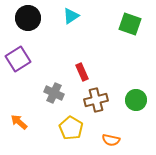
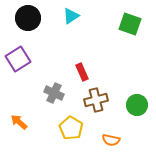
green circle: moved 1 px right, 5 px down
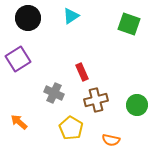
green square: moved 1 px left
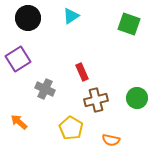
gray cross: moved 9 px left, 4 px up
green circle: moved 7 px up
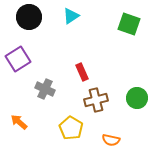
black circle: moved 1 px right, 1 px up
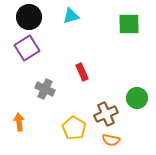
cyan triangle: rotated 18 degrees clockwise
green square: rotated 20 degrees counterclockwise
purple square: moved 9 px right, 11 px up
brown cross: moved 10 px right, 14 px down; rotated 10 degrees counterclockwise
orange arrow: rotated 42 degrees clockwise
yellow pentagon: moved 3 px right
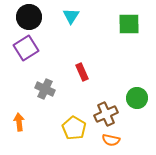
cyan triangle: rotated 42 degrees counterclockwise
purple square: moved 1 px left
